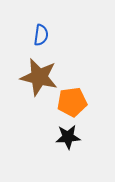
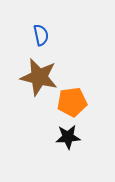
blue semicircle: rotated 20 degrees counterclockwise
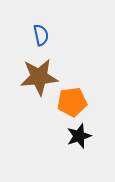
brown star: rotated 18 degrees counterclockwise
black star: moved 11 px right, 1 px up; rotated 15 degrees counterclockwise
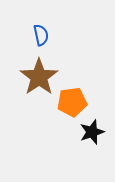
brown star: rotated 30 degrees counterclockwise
black star: moved 13 px right, 4 px up
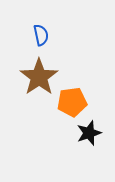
black star: moved 3 px left, 1 px down
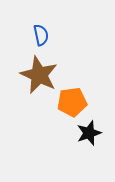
brown star: moved 2 px up; rotated 12 degrees counterclockwise
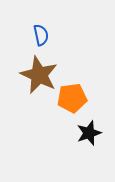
orange pentagon: moved 4 px up
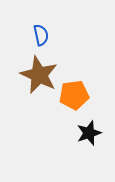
orange pentagon: moved 2 px right, 3 px up
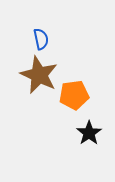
blue semicircle: moved 4 px down
black star: rotated 15 degrees counterclockwise
